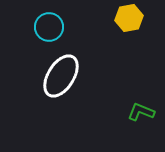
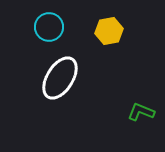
yellow hexagon: moved 20 px left, 13 px down
white ellipse: moved 1 px left, 2 px down
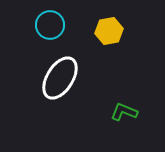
cyan circle: moved 1 px right, 2 px up
green L-shape: moved 17 px left
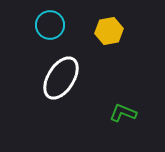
white ellipse: moved 1 px right
green L-shape: moved 1 px left, 1 px down
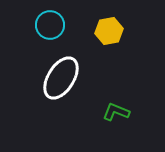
green L-shape: moved 7 px left, 1 px up
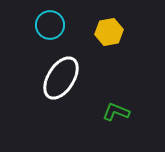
yellow hexagon: moved 1 px down
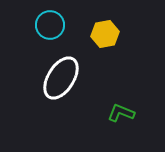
yellow hexagon: moved 4 px left, 2 px down
green L-shape: moved 5 px right, 1 px down
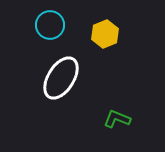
yellow hexagon: rotated 12 degrees counterclockwise
green L-shape: moved 4 px left, 6 px down
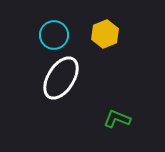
cyan circle: moved 4 px right, 10 px down
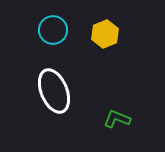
cyan circle: moved 1 px left, 5 px up
white ellipse: moved 7 px left, 13 px down; rotated 54 degrees counterclockwise
